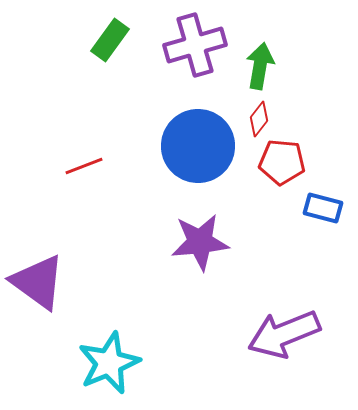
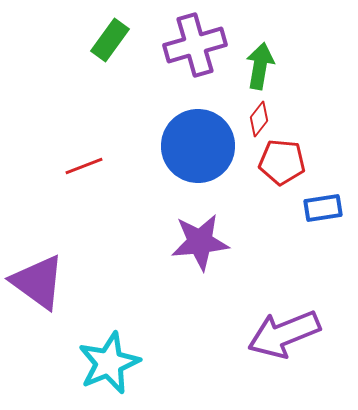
blue rectangle: rotated 24 degrees counterclockwise
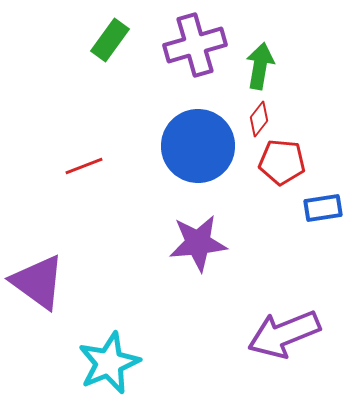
purple star: moved 2 px left, 1 px down
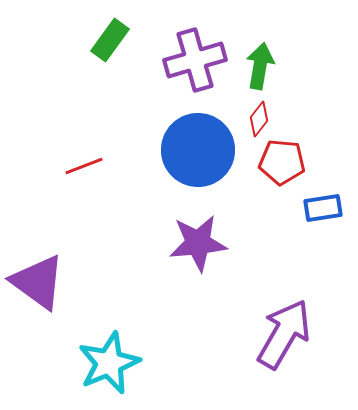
purple cross: moved 15 px down
blue circle: moved 4 px down
purple arrow: rotated 142 degrees clockwise
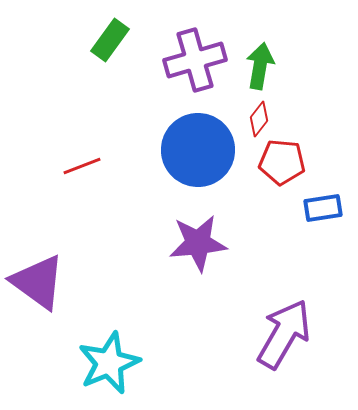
red line: moved 2 px left
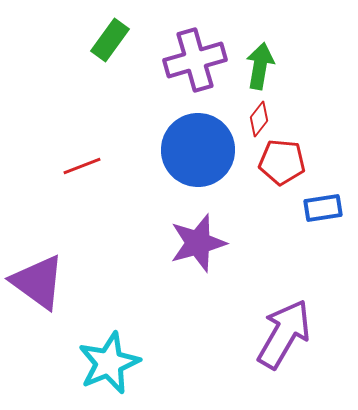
purple star: rotated 10 degrees counterclockwise
